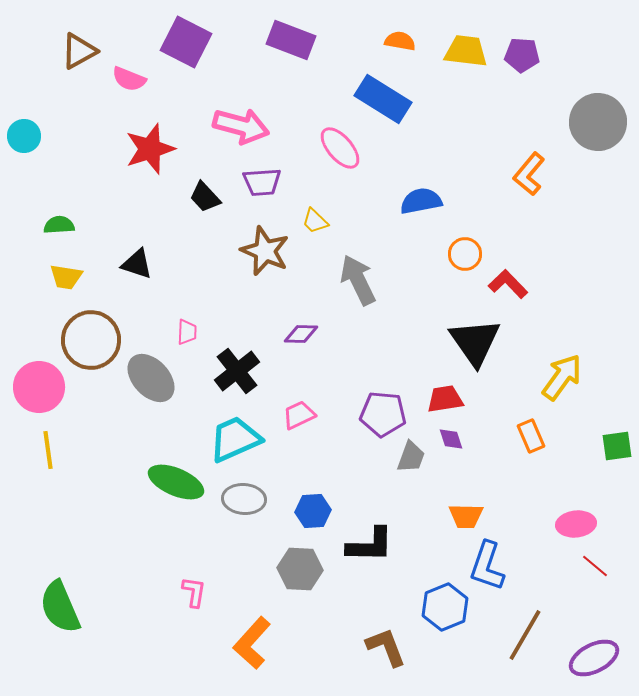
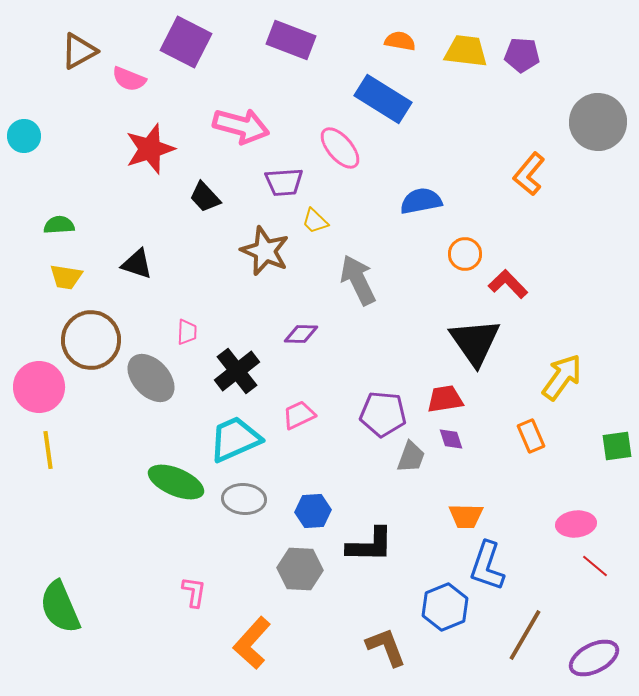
purple trapezoid at (262, 182): moved 22 px right
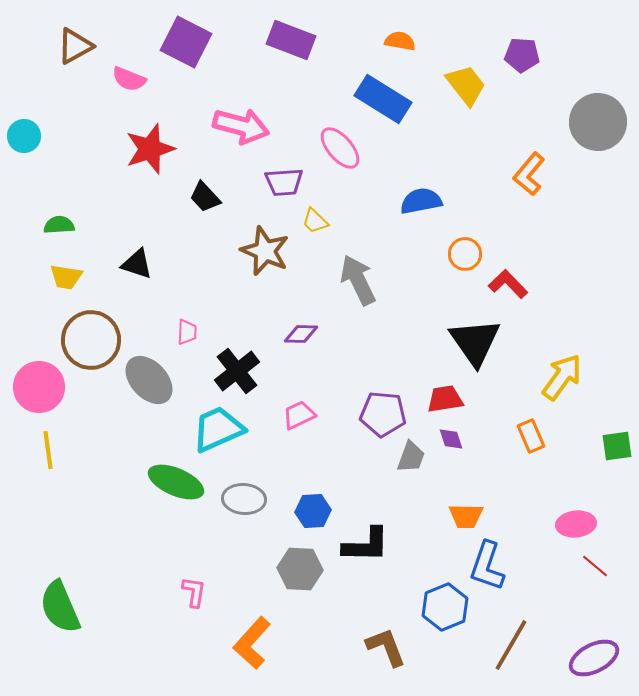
brown triangle at (79, 51): moved 4 px left, 5 px up
yellow trapezoid at (466, 51): moved 34 px down; rotated 45 degrees clockwise
gray ellipse at (151, 378): moved 2 px left, 2 px down
cyan trapezoid at (235, 439): moved 17 px left, 10 px up
black L-shape at (370, 545): moved 4 px left
brown line at (525, 635): moved 14 px left, 10 px down
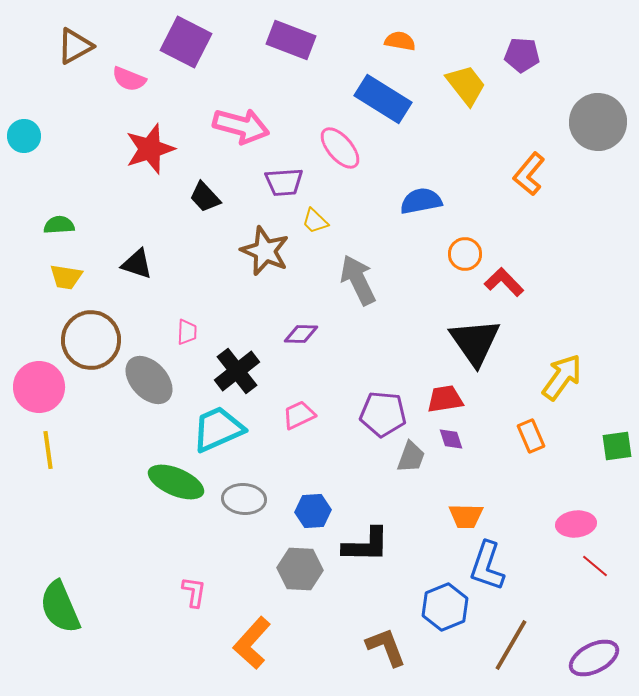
red L-shape at (508, 284): moved 4 px left, 2 px up
